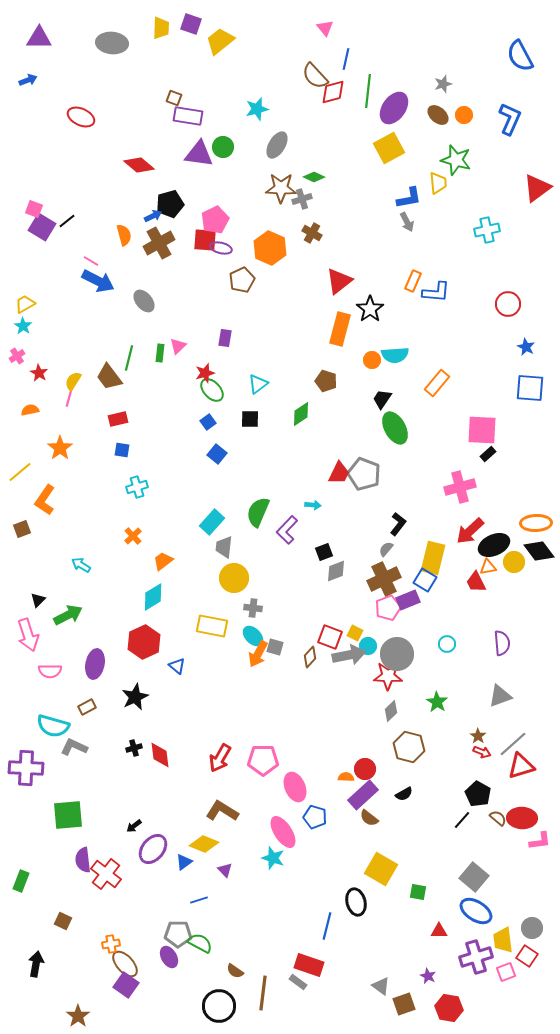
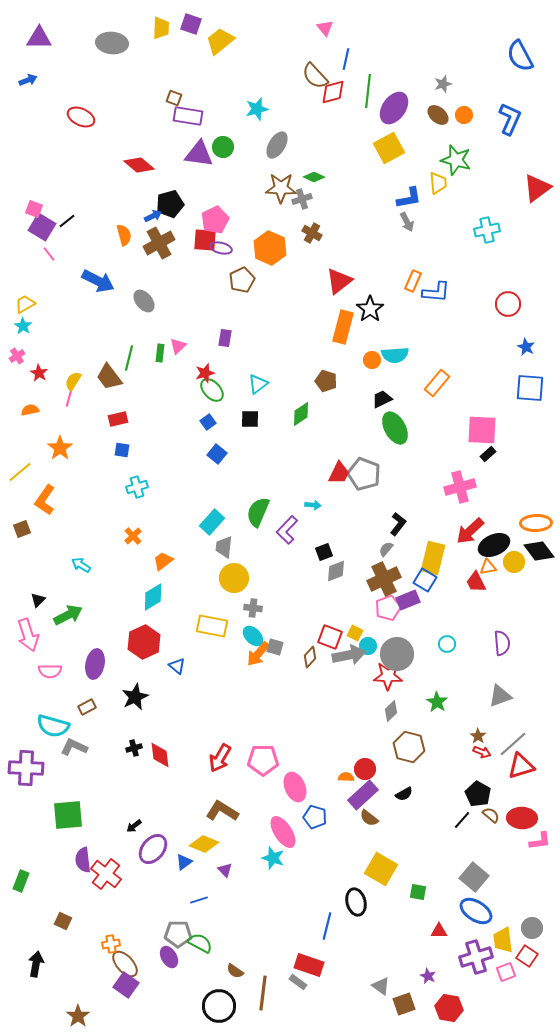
pink line at (91, 261): moved 42 px left, 7 px up; rotated 21 degrees clockwise
orange rectangle at (340, 329): moved 3 px right, 2 px up
black trapezoid at (382, 399): rotated 30 degrees clockwise
orange arrow at (258, 654): rotated 12 degrees clockwise
brown semicircle at (498, 818): moved 7 px left, 3 px up
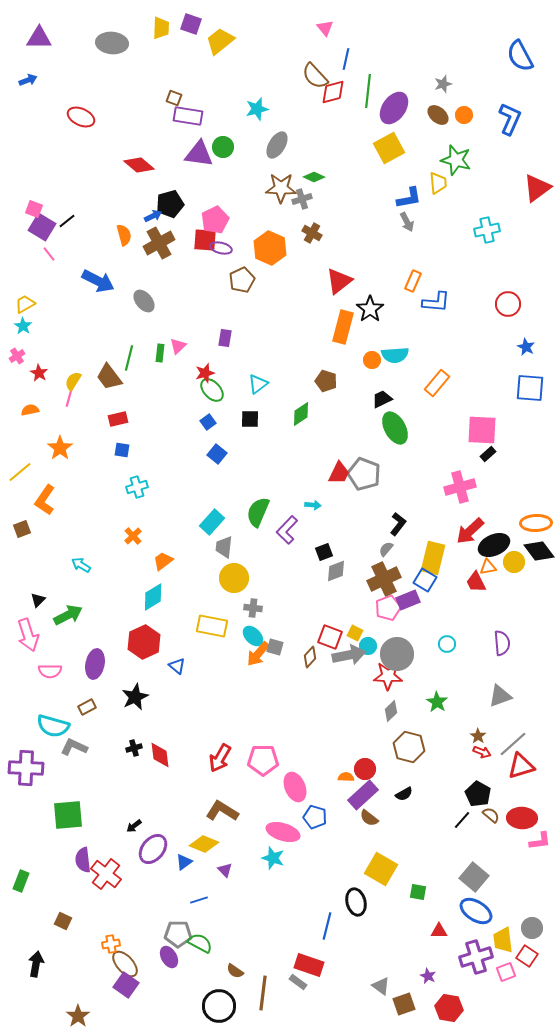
blue L-shape at (436, 292): moved 10 px down
pink ellipse at (283, 832): rotated 40 degrees counterclockwise
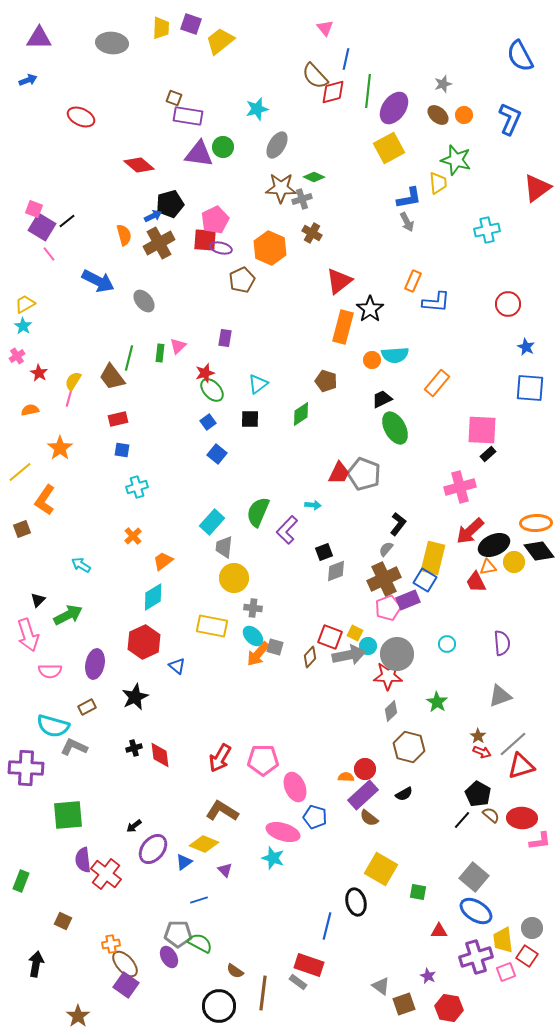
brown trapezoid at (109, 377): moved 3 px right
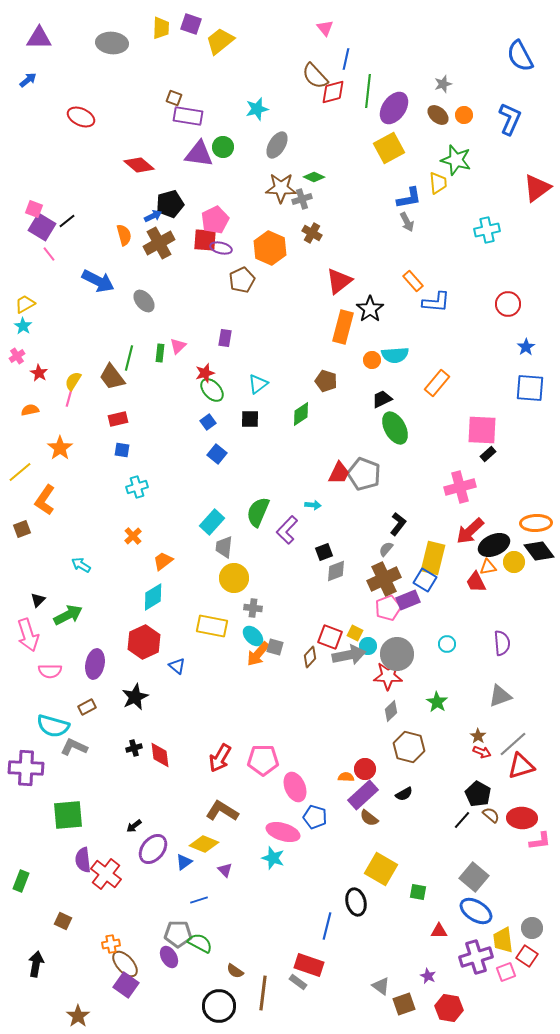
blue arrow at (28, 80): rotated 18 degrees counterclockwise
orange rectangle at (413, 281): rotated 65 degrees counterclockwise
blue star at (526, 347): rotated 12 degrees clockwise
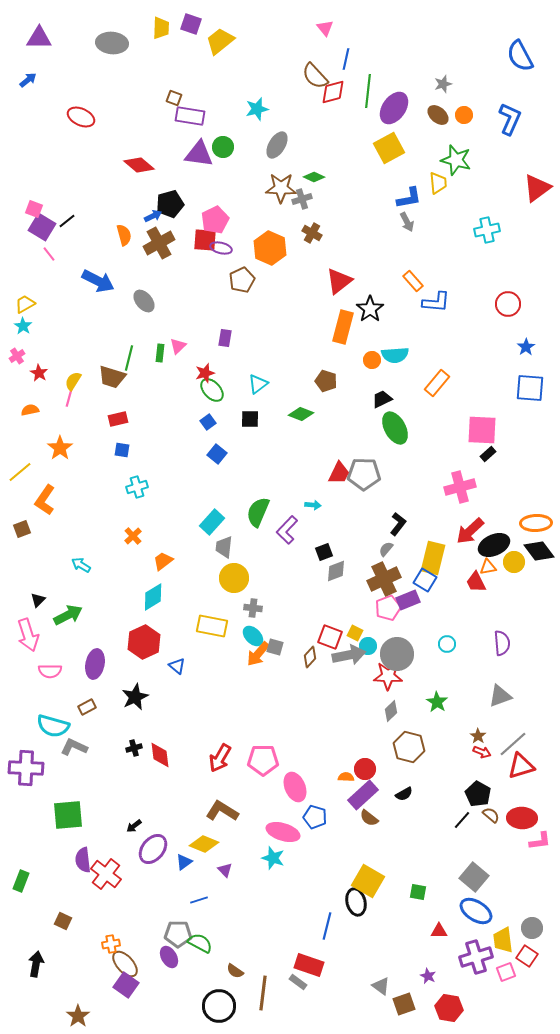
purple rectangle at (188, 116): moved 2 px right
brown trapezoid at (112, 377): rotated 36 degrees counterclockwise
green diamond at (301, 414): rotated 55 degrees clockwise
gray pentagon at (364, 474): rotated 20 degrees counterclockwise
yellow square at (381, 869): moved 13 px left, 12 px down
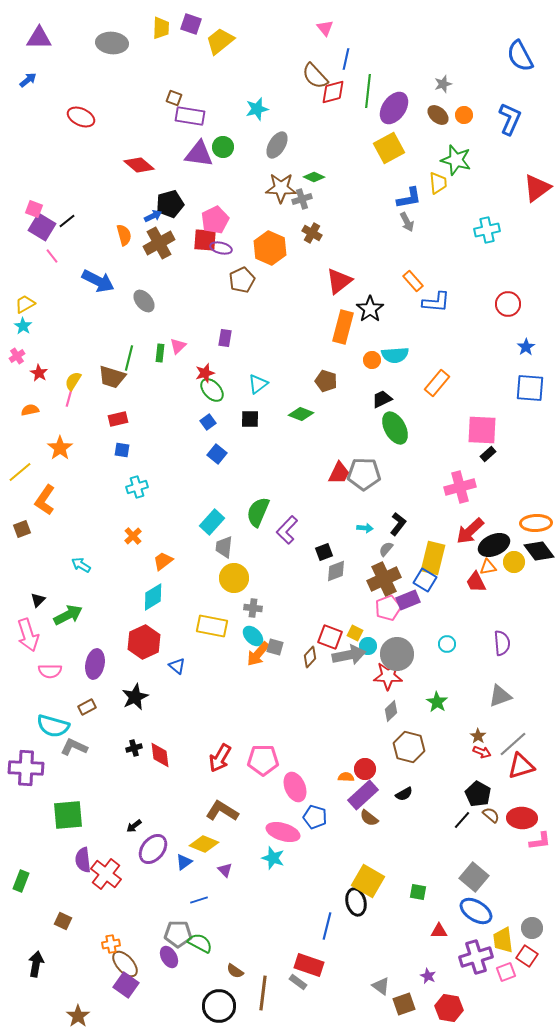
pink line at (49, 254): moved 3 px right, 2 px down
cyan arrow at (313, 505): moved 52 px right, 23 px down
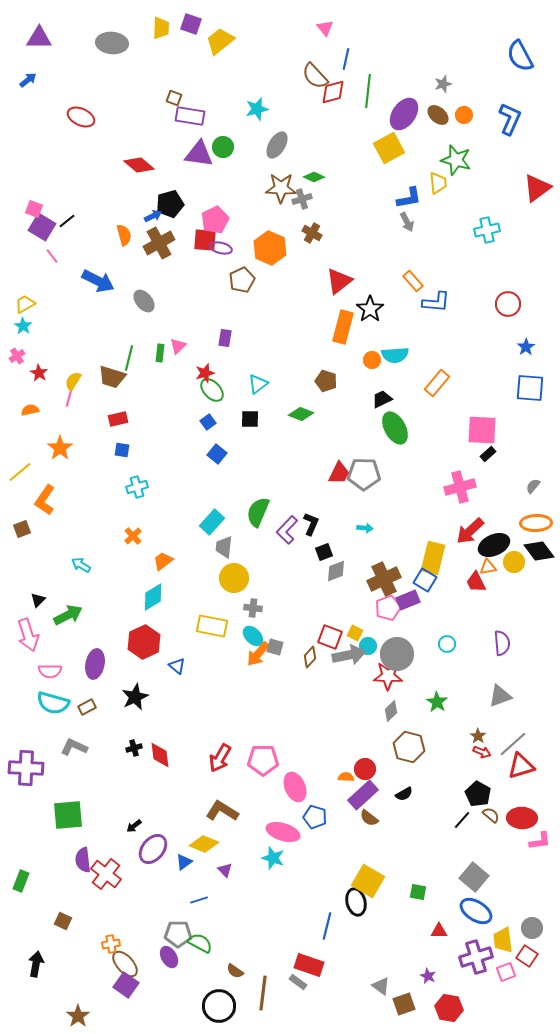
purple ellipse at (394, 108): moved 10 px right, 6 px down
black L-shape at (398, 524): moved 87 px left; rotated 15 degrees counterclockwise
gray semicircle at (386, 549): moved 147 px right, 63 px up
cyan semicircle at (53, 726): moved 23 px up
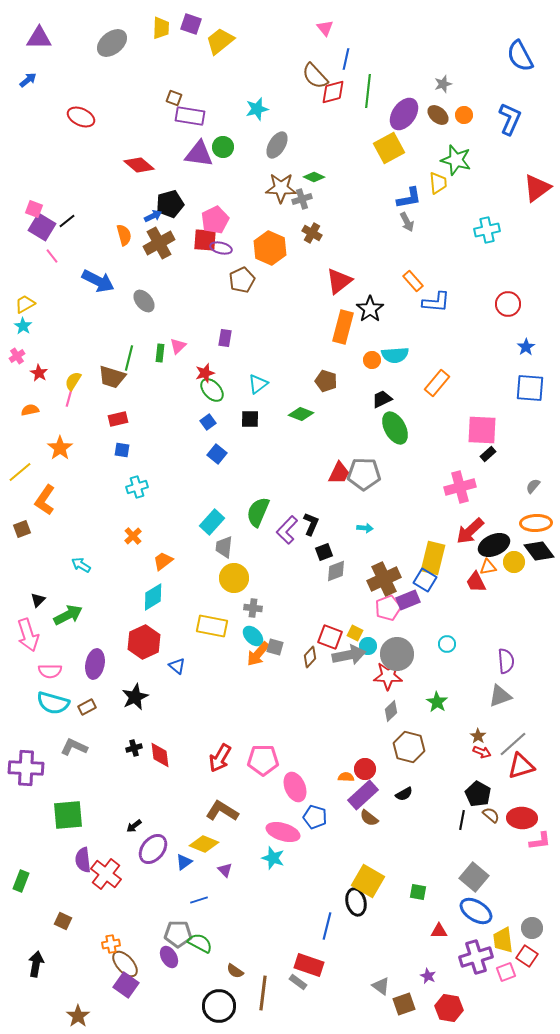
gray ellipse at (112, 43): rotated 44 degrees counterclockwise
purple semicircle at (502, 643): moved 4 px right, 18 px down
black line at (462, 820): rotated 30 degrees counterclockwise
